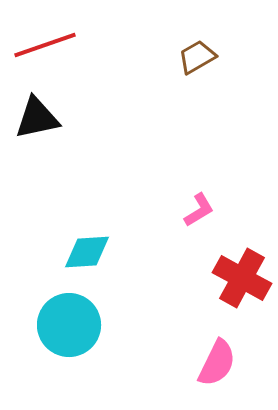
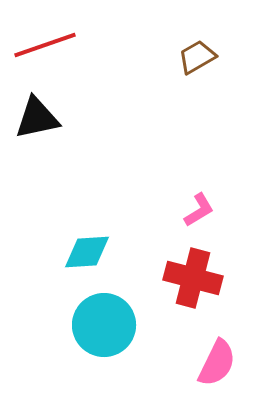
red cross: moved 49 px left; rotated 14 degrees counterclockwise
cyan circle: moved 35 px right
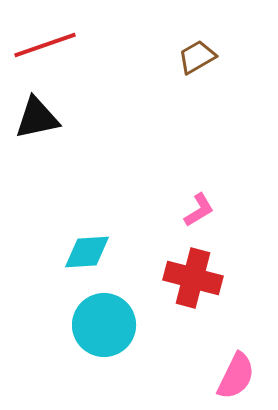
pink semicircle: moved 19 px right, 13 px down
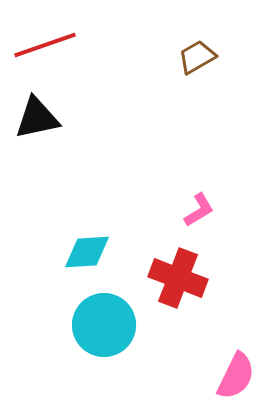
red cross: moved 15 px left; rotated 6 degrees clockwise
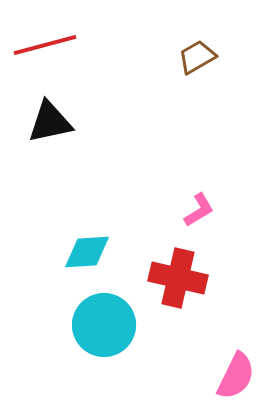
red line: rotated 4 degrees clockwise
black triangle: moved 13 px right, 4 px down
red cross: rotated 8 degrees counterclockwise
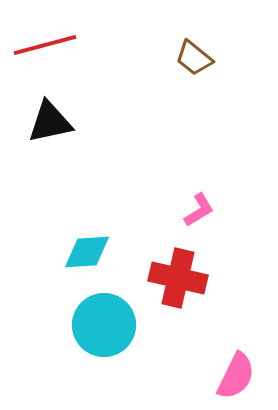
brown trapezoid: moved 3 px left, 1 px down; rotated 111 degrees counterclockwise
